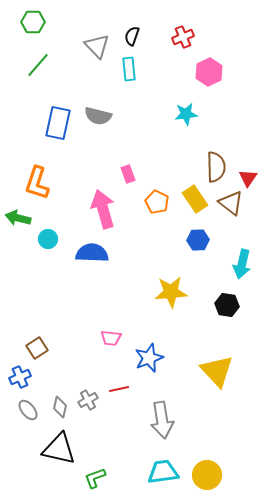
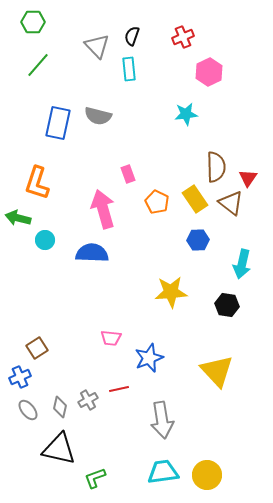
cyan circle: moved 3 px left, 1 px down
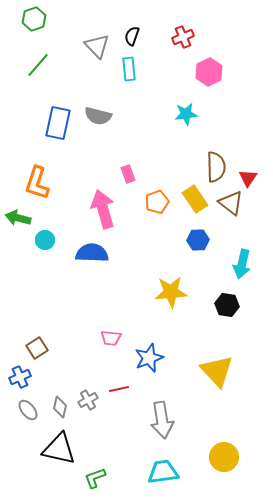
green hexagon: moved 1 px right, 3 px up; rotated 20 degrees counterclockwise
orange pentagon: rotated 25 degrees clockwise
yellow circle: moved 17 px right, 18 px up
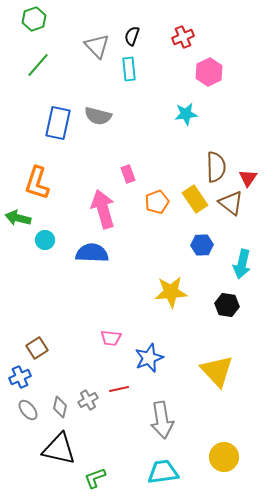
blue hexagon: moved 4 px right, 5 px down
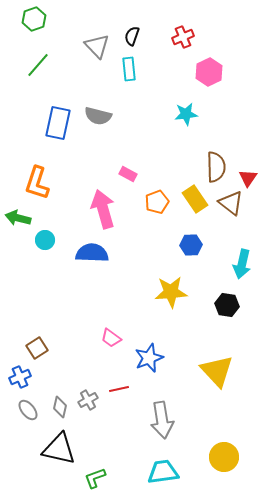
pink rectangle: rotated 42 degrees counterclockwise
blue hexagon: moved 11 px left
pink trapezoid: rotated 30 degrees clockwise
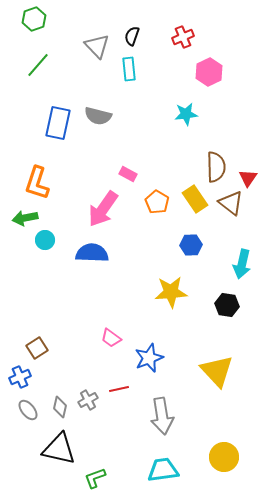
orange pentagon: rotated 20 degrees counterclockwise
pink arrow: rotated 129 degrees counterclockwise
green arrow: moved 7 px right; rotated 25 degrees counterclockwise
gray arrow: moved 4 px up
cyan trapezoid: moved 2 px up
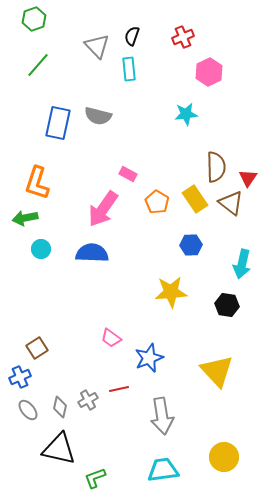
cyan circle: moved 4 px left, 9 px down
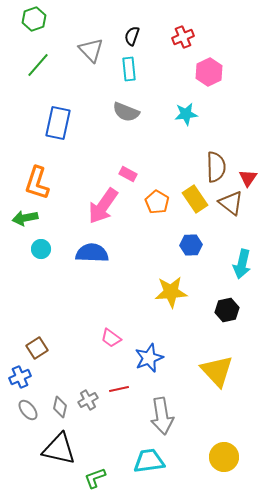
gray triangle: moved 6 px left, 4 px down
gray semicircle: moved 28 px right, 4 px up; rotated 8 degrees clockwise
pink arrow: moved 3 px up
black hexagon: moved 5 px down; rotated 20 degrees counterclockwise
cyan trapezoid: moved 14 px left, 9 px up
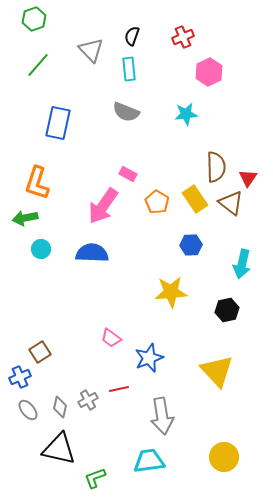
brown square: moved 3 px right, 4 px down
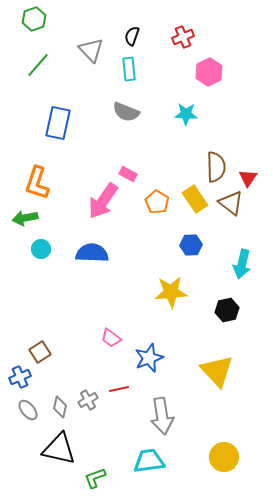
cyan star: rotated 10 degrees clockwise
pink arrow: moved 5 px up
